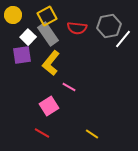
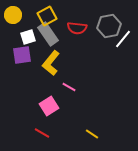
white square: rotated 28 degrees clockwise
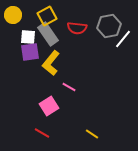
white square: rotated 21 degrees clockwise
purple square: moved 8 px right, 3 px up
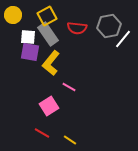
purple square: rotated 18 degrees clockwise
yellow line: moved 22 px left, 6 px down
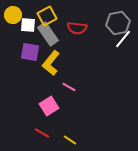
gray hexagon: moved 9 px right, 3 px up
white square: moved 12 px up
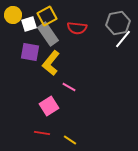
white square: moved 1 px right, 1 px up; rotated 21 degrees counterclockwise
red line: rotated 21 degrees counterclockwise
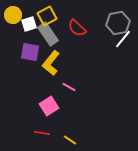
red semicircle: rotated 36 degrees clockwise
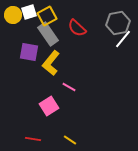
white square: moved 12 px up
purple square: moved 1 px left
red line: moved 9 px left, 6 px down
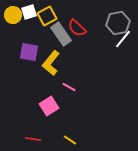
gray rectangle: moved 13 px right
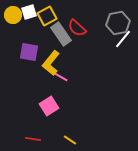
pink line: moved 8 px left, 10 px up
